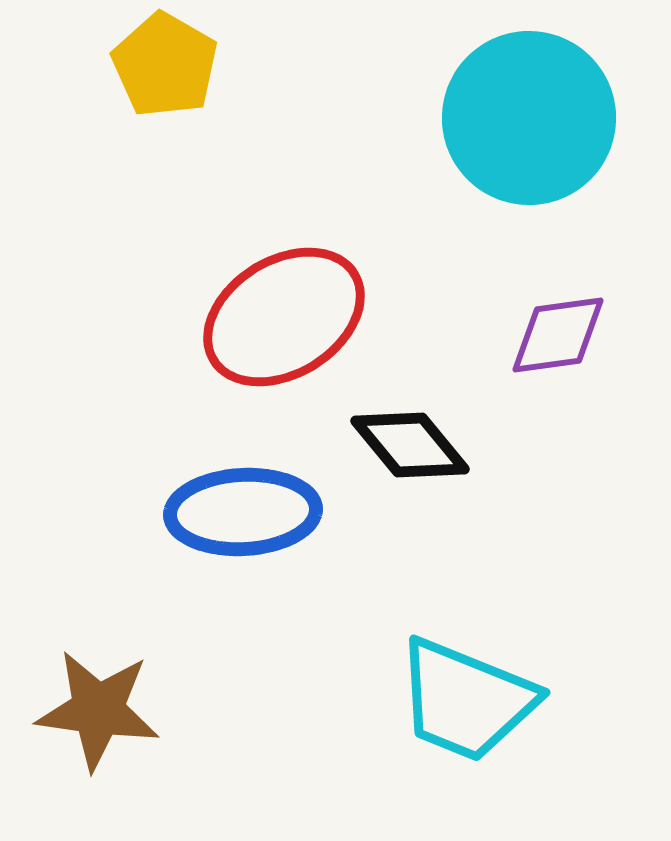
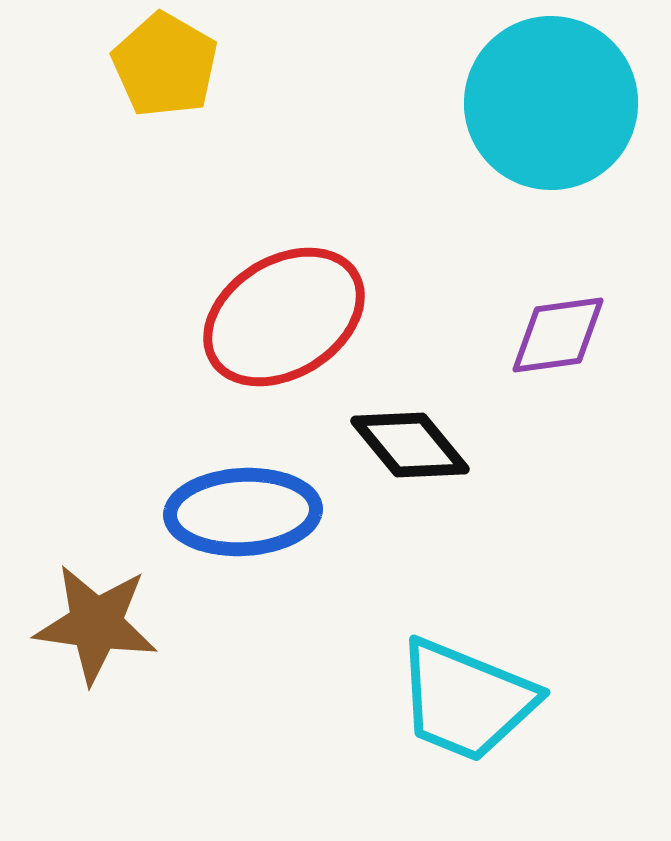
cyan circle: moved 22 px right, 15 px up
brown star: moved 2 px left, 86 px up
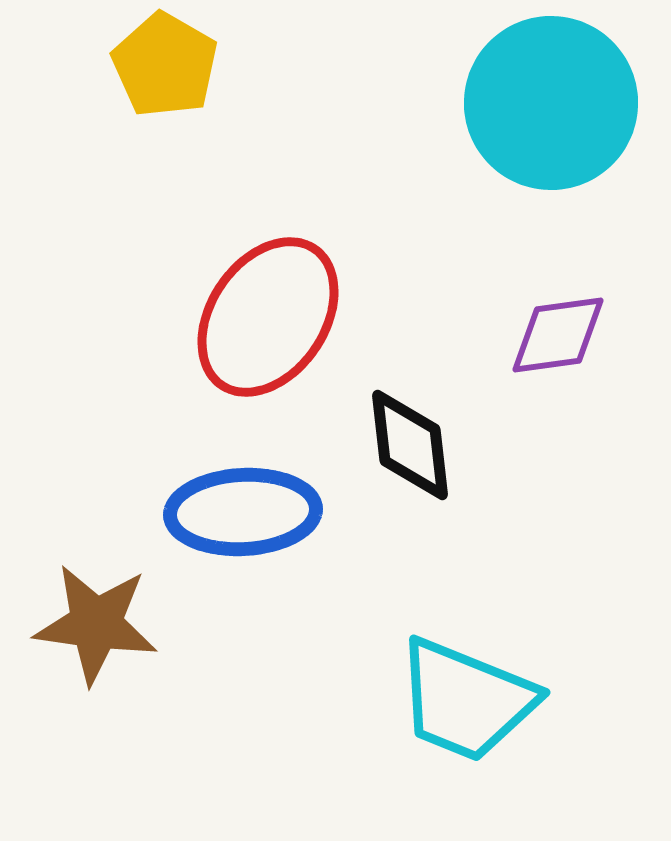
red ellipse: moved 16 px left; rotated 24 degrees counterclockwise
black diamond: rotated 33 degrees clockwise
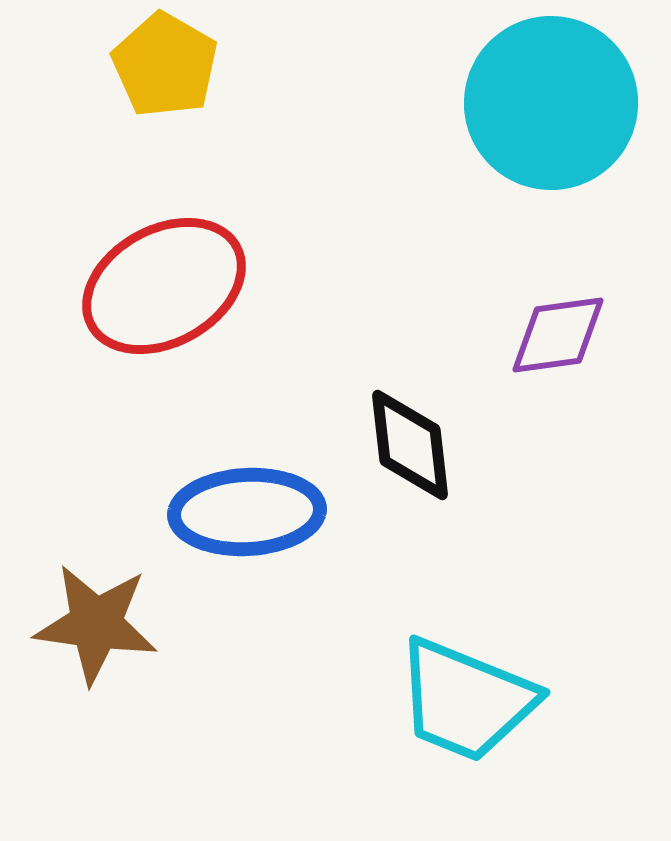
red ellipse: moved 104 px left, 31 px up; rotated 27 degrees clockwise
blue ellipse: moved 4 px right
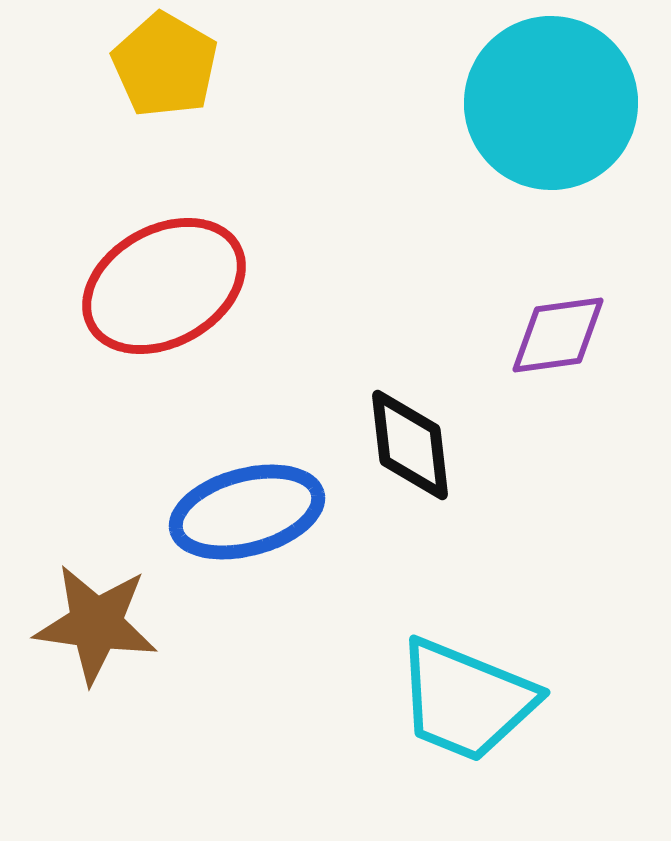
blue ellipse: rotated 12 degrees counterclockwise
